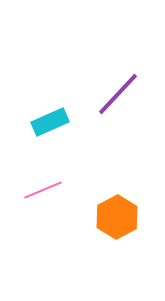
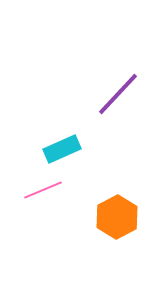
cyan rectangle: moved 12 px right, 27 px down
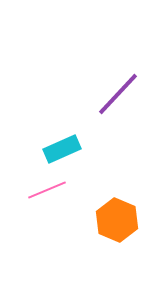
pink line: moved 4 px right
orange hexagon: moved 3 px down; rotated 9 degrees counterclockwise
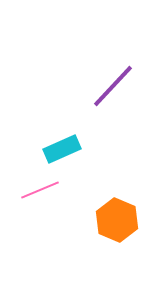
purple line: moved 5 px left, 8 px up
pink line: moved 7 px left
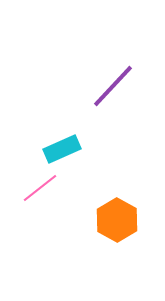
pink line: moved 2 px up; rotated 15 degrees counterclockwise
orange hexagon: rotated 6 degrees clockwise
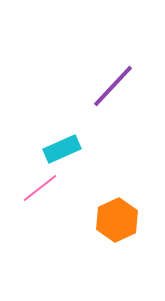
orange hexagon: rotated 6 degrees clockwise
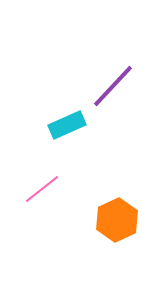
cyan rectangle: moved 5 px right, 24 px up
pink line: moved 2 px right, 1 px down
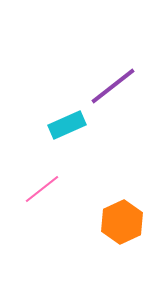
purple line: rotated 9 degrees clockwise
orange hexagon: moved 5 px right, 2 px down
